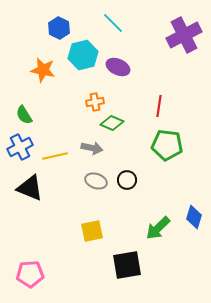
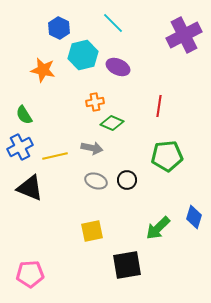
green pentagon: moved 11 px down; rotated 12 degrees counterclockwise
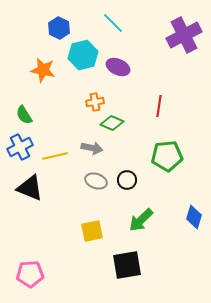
green arrow: moved 17 px left, 8 px up
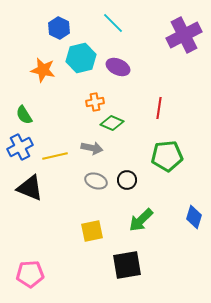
cyan hexagon: moved 2 px left, 3 px down
red line: moved 2 px down
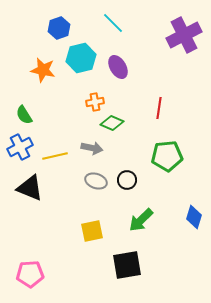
blue hexagon: rotated 15 degrees clockwise
purple ellipse: rotated 35 degrees clockwise
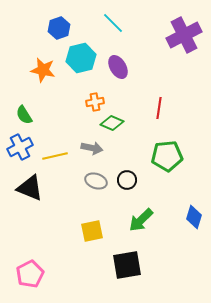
pink pentagon: rotated 24 degrees counterclockwise
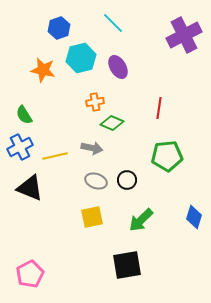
yellow square: moved 14 px up
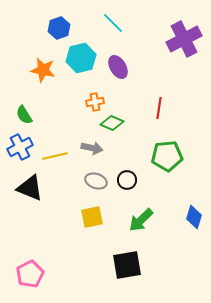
purple cross: moved 4 px down
